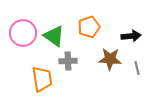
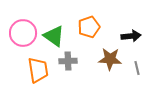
orange trapezoid: moved 4 px left, 9 px up
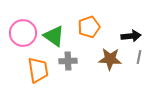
gray line: moved 2 px right, 11 px up; rotated 24 degrees clockwise
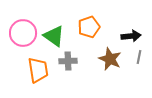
brown star: rotated 20 degrees clockwise
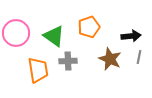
pink circle: moved 7 px left
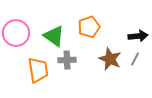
black arrow: moved 7 px right
gray line: moved 4 px left, 2 px down; rotated 16 degrees clockwise
gray cross: moved 1 px left, 1 px up
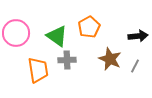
orange pentagon: rotated 10 degrees counterclockwise
green triangle: moved 3 px right
gray line: moved 7 px down
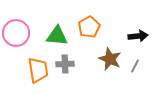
green triangle: rotated 30 degrees counterclockwise
gray cross: moved 2 px left, 4 px down
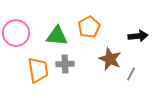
gray line: moved 4 px left, 8 px down
